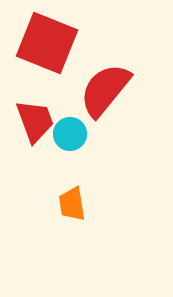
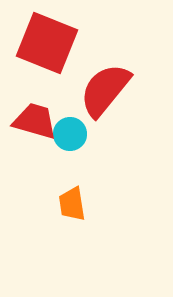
red trapezoid: rotated 54 degrees counterclockwise
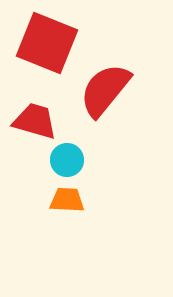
cyan circle: moved 3 px left, 26 px down
orange trapezoid: moved 5 px left, 4 px up; rotated 102 degrees clockwise
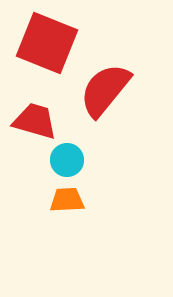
orange trapezoid: rotated 6 degrees counterclockwise
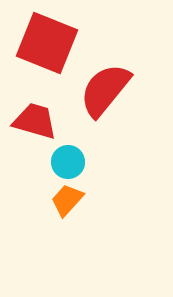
cyan circle: moved 1 px right, 2 px down
orange trapezoid: rotated 45 degrees counterclockwise
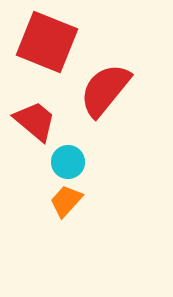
red square: moved 1 px up
red trapezoid: rotated 24 degrees clockwise
orange trapezoid: moved 1 px left, 1 px down
